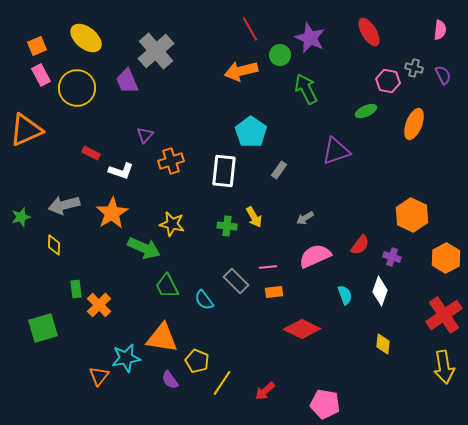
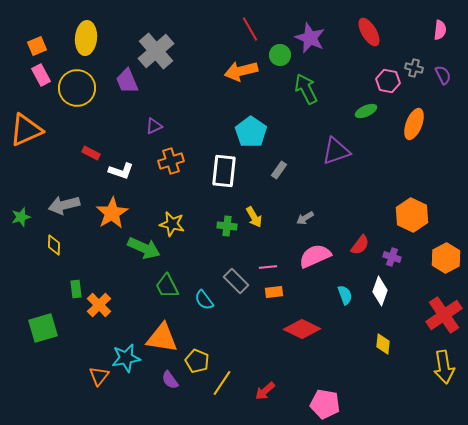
yellow ellipse at (86, 38): rotated 56 degrees clockwise
purple triangle at (145, 135): moved 9 px right, 9 px up; rotated 24 degrees clockwise
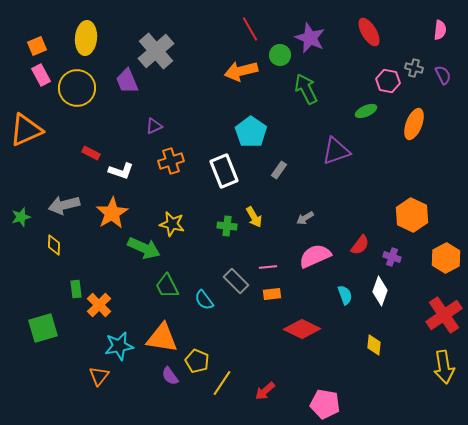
white rectangle at (224, 171): rotated 28 degrees counterclockwise
orange rectangle at (274, 292): moved 2 px left, 2 px down
yellow diamond at (383, 344): moved 9 px left, 1 px down
cyan star at (126, 358): moved 7 px left, 12 px up
purple semicircle at (170, 380): moved 4 px up
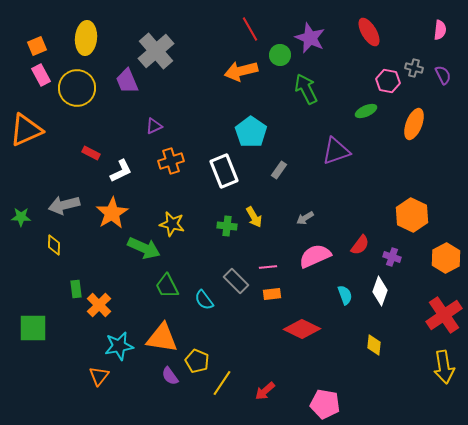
white L-shape at (121, 171): rotated 45 degrees counterclockwise
green star at (21, 217): rotated 18 degrees clockwise
green square at (43, 328): moved 10 px left; rotated 16 degrees clockwise
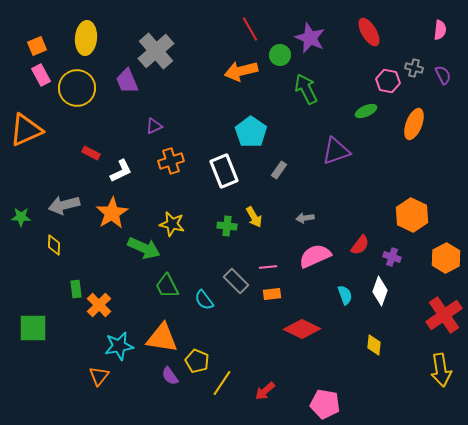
gray arrow at (305, 218): rotated 24 degrees clockwise
yellow arrow at (444, 367): moved 3 px left, 3 px down
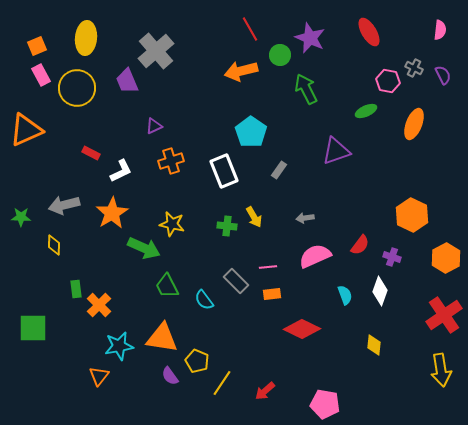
gray cross at (414, 68): rotated 12 degrees clockwise
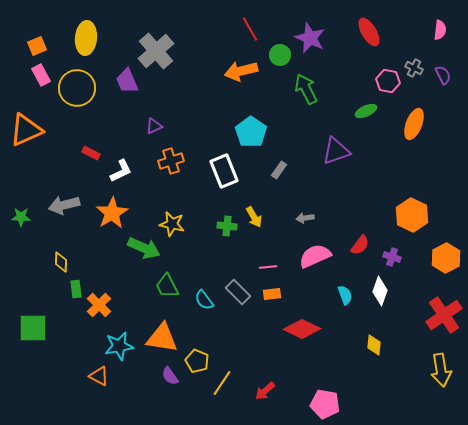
yellow diamond at (54, 245): moved 7 px right, 17 px down
gray rectangle at (236, 281): moved 2 px right, 11 px down
orange triangle at (99, 376): rotated 40 degrees counterclockwise
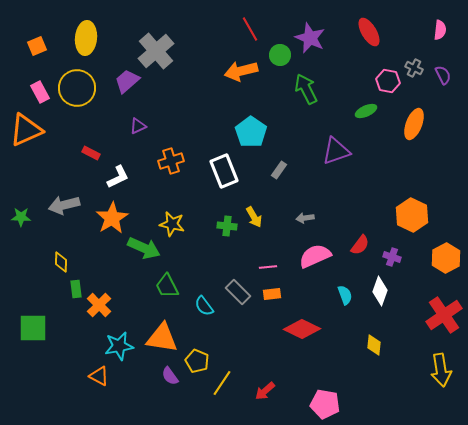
pink rectangle at (41, 75): moved 1 px left, 17 px down
purple trapezoid at (127, 81): rotated 72 degrees clockwise
purple triangle at (154, 126): moved 16 px left
white L-shape at (121, 171): moved 3 px left, 6 px down
orange star at (112, 213): moved 5 px down
cyan semicircle at (204, 300): moved 6 px down
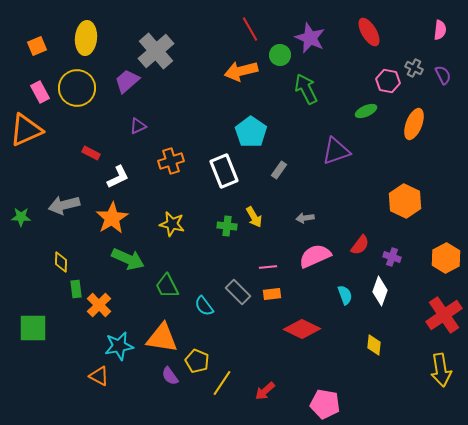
orange hexagon at (412, 215): moved 7 px left, 14 px up
green arrow at (144, 248): moved 16 px left, 11 px down
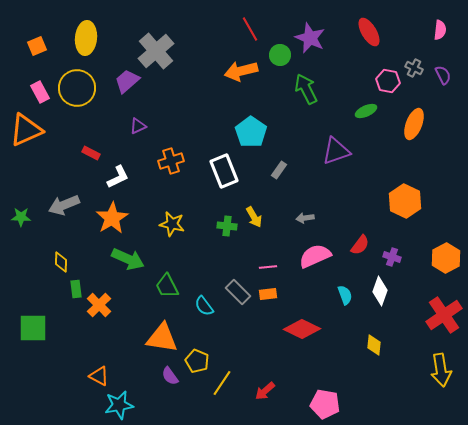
gray arrow at (64, 205): rotated 8 degrees counterclockwise
orange rectangle at (272, 294): moved 4 px left
cyan star at (119, 346): moved 59 px down
